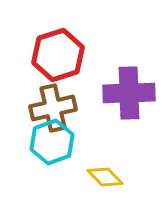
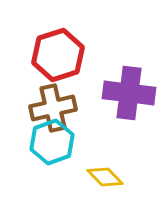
purple cross: rotated 9 degrees clockwise
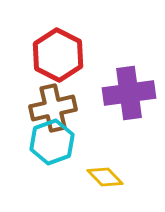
red hexagon: rotated 15 degrees counterclockwise
purple cross: rotated 15 degrees counterclockwise
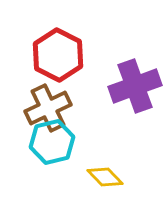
purple cross: moved 6 px right, 7 px up; rotated 12 degrees counterclockwise
brown cross: moved 5 px left; rotated 12 degrees counterclockwise
cyan hexagon: rotated 6 degrees clockwise
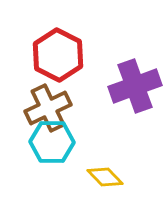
cyan hexagon: rotated 15 degrees clockwise
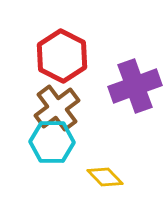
red hexagon: moved 4 px right, 1 px down
brown cross: moved 9 px right; rotated 12 degrees counterclockwise
